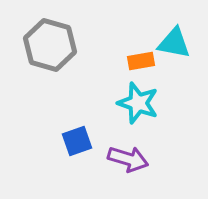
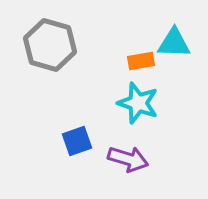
cyan triangle: rotated 9 degrees counterclockwise
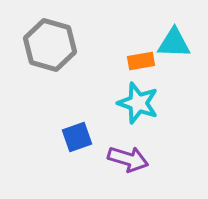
blue square: moved 4 px up
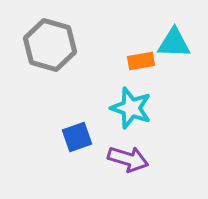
cyan star: moved 7 px left, 5 px down
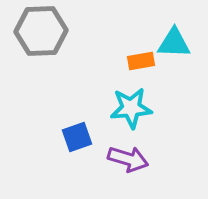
gray hexagon: moved 9 px left, 14 px up; rotated 18 degrees counterclockwise
cyan star: rotated 24 degrees counterclockwise
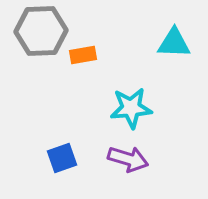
orange rectangle: moved 58 px left, 6 px up
blue square: moved 15 px left, 21 px down
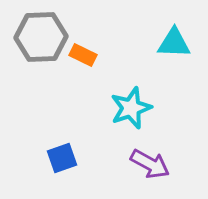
gray hexagon: moved 6 px down
orange rectangle: rotated 36 degrees clockwise
cyan star: rotated 15 degrees counterclockwise
purple arrow: moved 22 px right, 5 px down; rotated 12 degrees clockwise
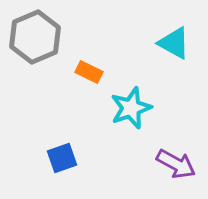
gray hexagon: moved 6 px left; rotated 21 degrees counterclockwise
cyan triangle: rotated 27 degrees clockwise
orange rectangle: moved 6 px right, 17 px down
purple arrow: moved 26 px right
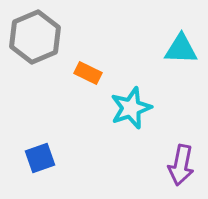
cyan triangle: moved 7 px right, 6 px down; rotated 27 degrees counterclockwise
orange rectangle: moved 1 px left, 1 px down
blue square: moved 22 px left
purple arrow: moved 5 px right, 1 px down; rotated 72 degrees clockwise
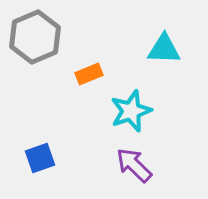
cyan triangle: moved 17 px left
orange rectangle: moved 1 px right, 1 px down; rotated 48 degrees counterclockwise
cyan star: moved 3 px down
purple arrow: moved 47 px left; rotated 123 degrees clockwise
